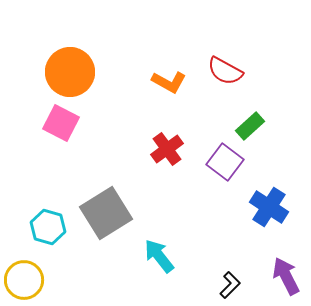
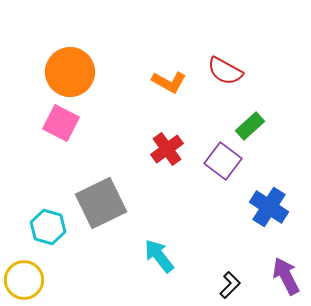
purple square: moved 2 px left, 1 px up
gray square: moved 5 px left, 10 px up; rotated 6 degrees clockwise
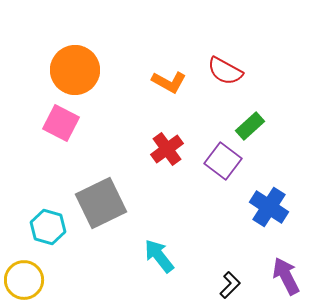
orange circle: moved 5 px right, 2 px up
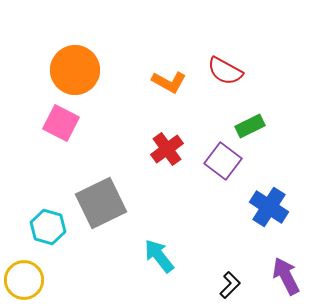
green rectangle: rotated 16 degrees clockwise
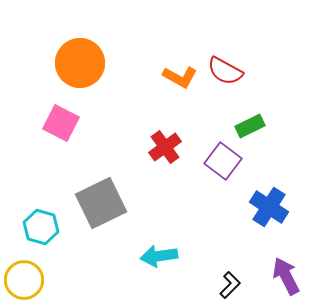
orange circle: moved 5 px right, 7 px up
orange L-shape: moved 11 px right, 5 px up
red cross: moved 2 px left, 2 px up
cyan hexagon: moved 7 px left
cyan arrow: rotated 60 degrees counterclockwise
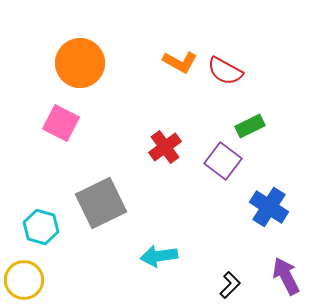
orange L-shape: moved 15 px up
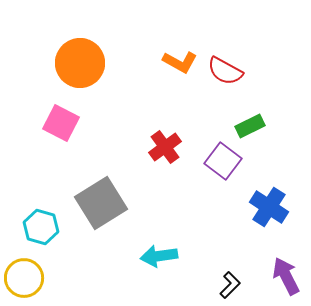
gray square: rotated 6 degrees counterclockwise
yellow circle: moved 2 px up
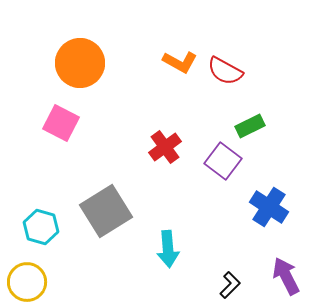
gray square: moved 5 px right, 8 px down
cyan arrow: moved 9 px right, 7 px up; rotated 87 degrees counterclockwise
yellow circle: moved 3 px right, 4 px down
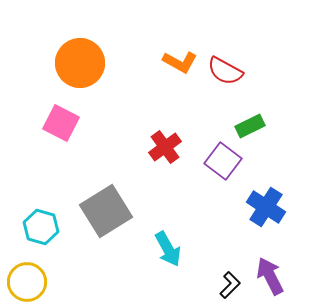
blue cross: moved 3 px left
cyan arrow: rotated 24 degrees counterclockwise
purple arrow: moved 16 px left
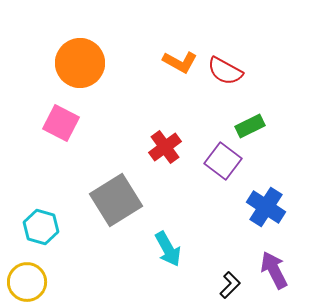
gray square: moved 10 px right, 11 px up
purple arrow: moved 4 px right, 6 px up
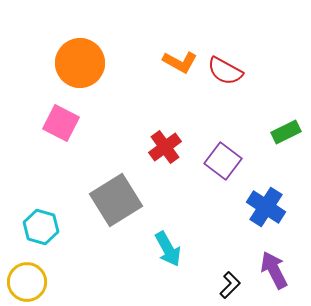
green rectangle: moved 36 px right, 6 px down
